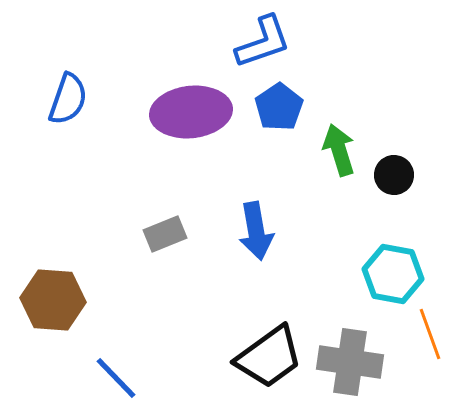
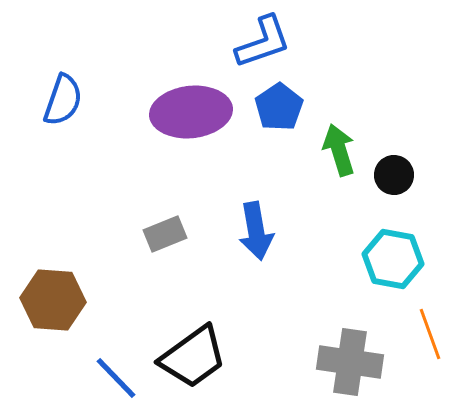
blue semicircle: moved 5 px left, 1 px down
cyan hexagon: moved 15 px up
black trapezoid: moved 76 px left
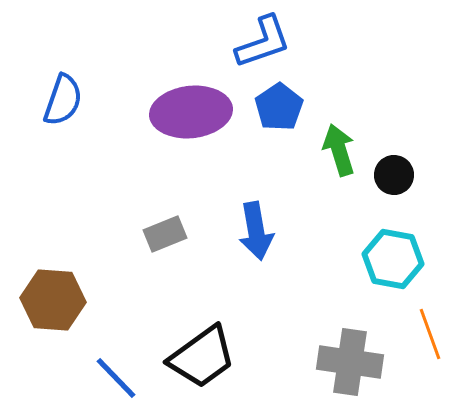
black trapezoid: moved 9 px right
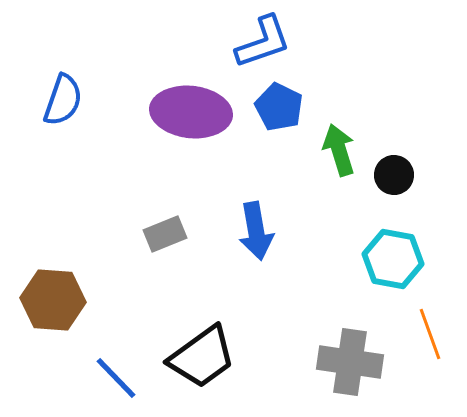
blue pentagon: rotated 12 degrees counterclockwise
purple ellipse: rotated 12 degrees clockwise
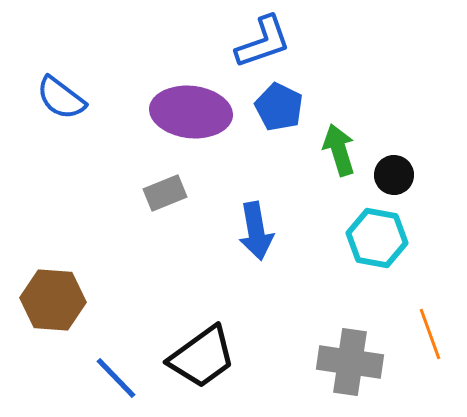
blue semicircle: moved 2 px left, 2 px up; rotated 108 degrees clockwise
gray rectangle: moved 41 px up
cyan hexagon: moved 16 px left, 21 px up
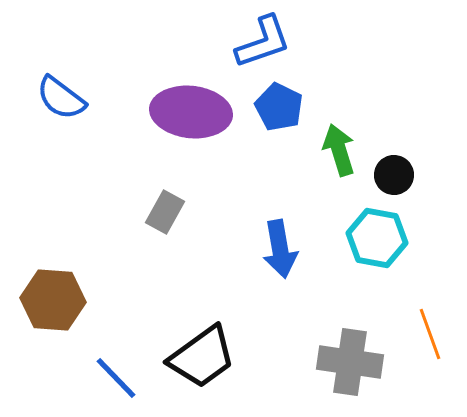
gray rectangle: moved 19 px down; rotated 39 degrees counterclockwise
blue arrow: moved 24 px right, 18 px down
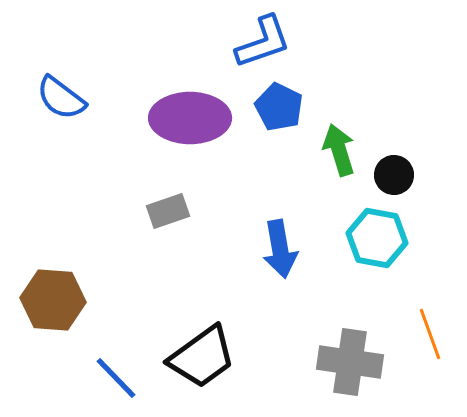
purple ellipse: moved 1 px left, 6 px down; rotated 6 degrees counterclockwise
gray rectangle: moved 3 px right, 1 px up; rotated 42 degrees clockwise
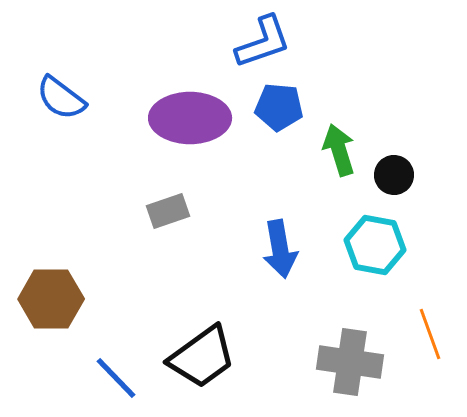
blue pentagon: rotated 21 degrees counterclockwise
cyan hexagon: moved 2 px left, 7 px down
brown hexagon: moved 2 px left, 1 px up; rotated 4 degrees counterclockwise
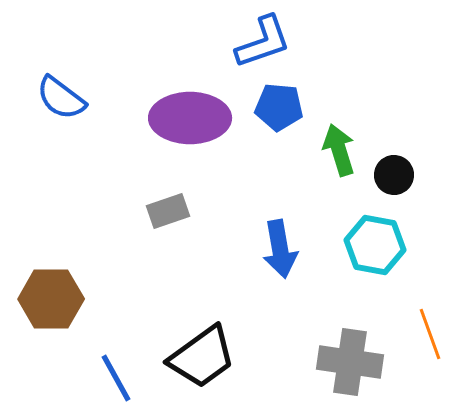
blue line: rotated 15 degrees clockwise
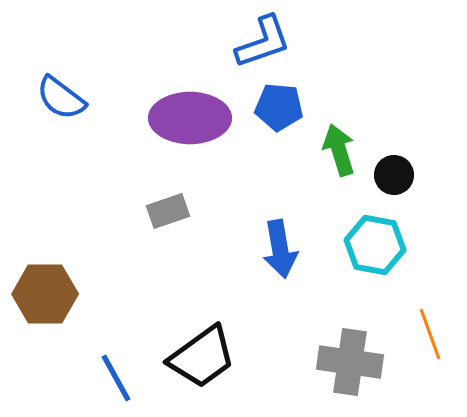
brown hexagon: moved 6 px left, 5 px up
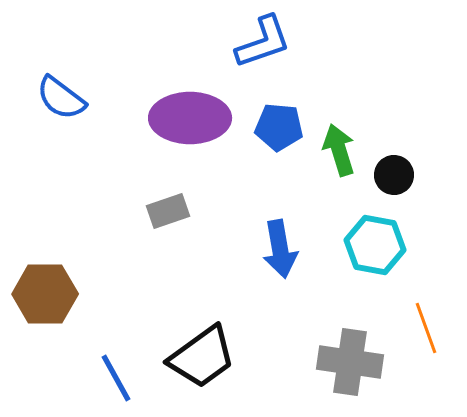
blue pentagon: moved 20 px down
orange line: moved 4 px left, 6 px up
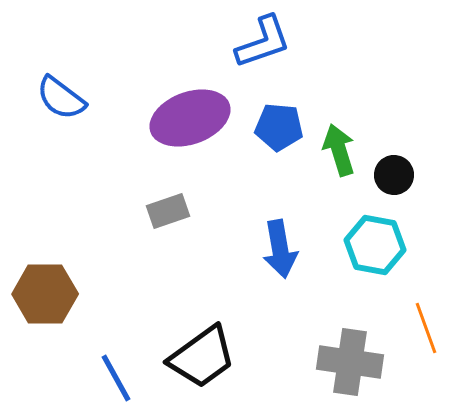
purple ellipse: rotated 20 degrees counterclockwise
